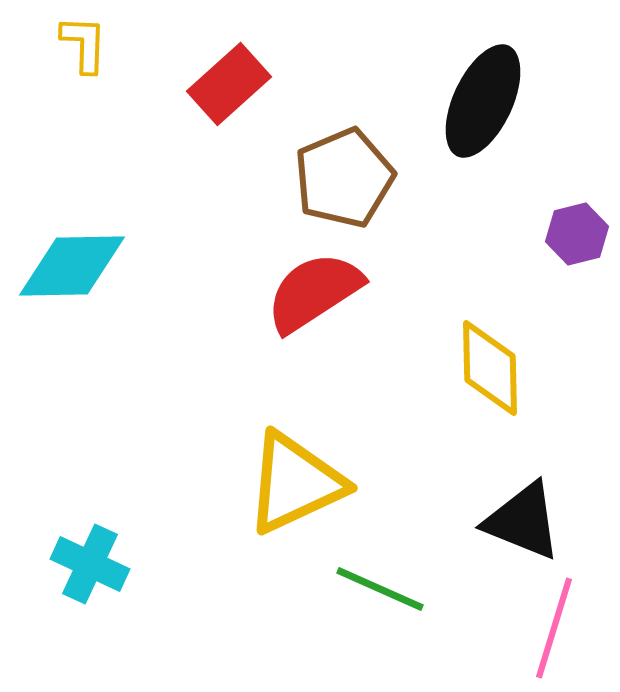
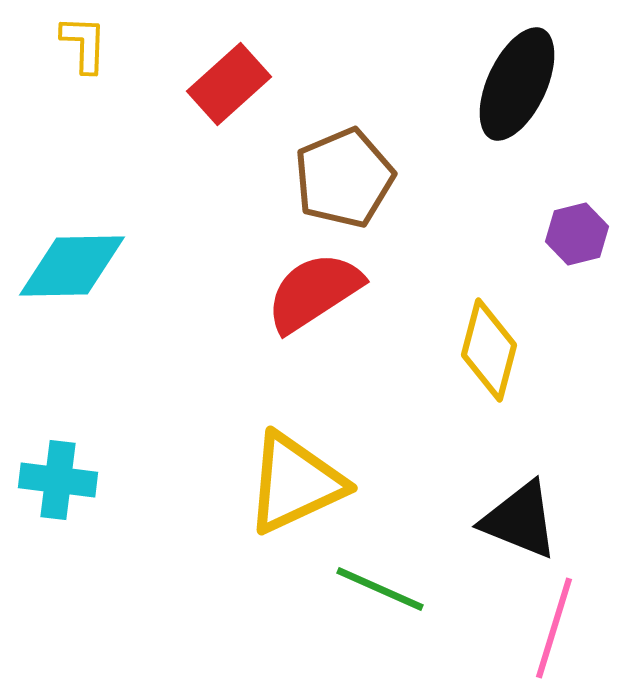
black ellipse: moved 34 px right, 17 px up
yellow diamond: moved 1 px left, 18 px up; rotated 16 degrees clockwise
black triangle: moved 3 px left, 1 px up
cyan cross: moved 32 px left, 84 px up; rotated 18 degrees counterclockwise
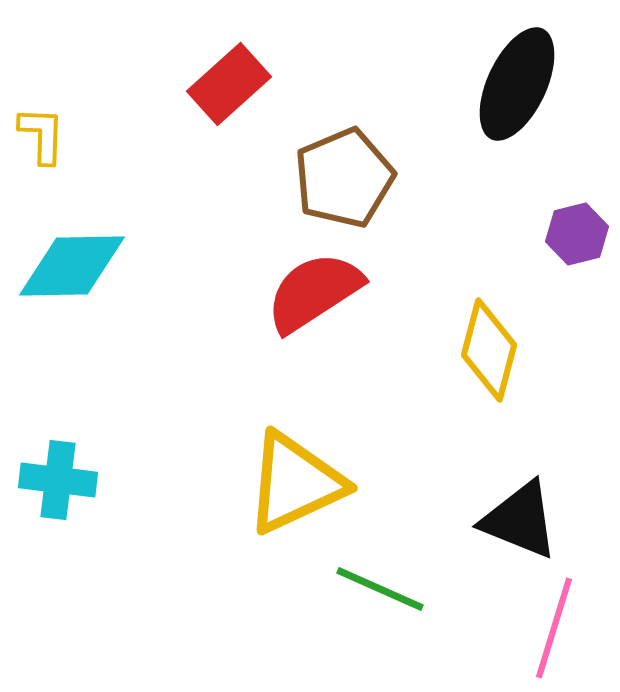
yellow L-shape: moved 42 px left, 91 px down
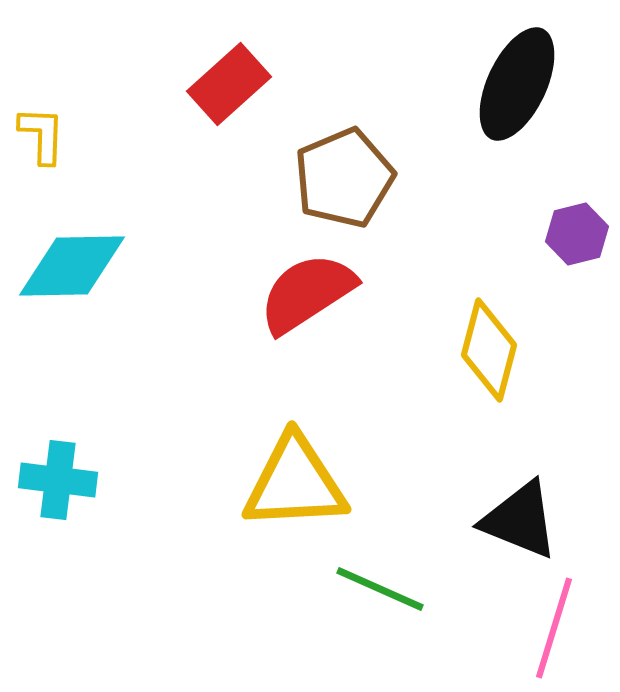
red semicircle: moved 7 px left, 1 px down
yellow triangle: rotated 22 degrees clockwise
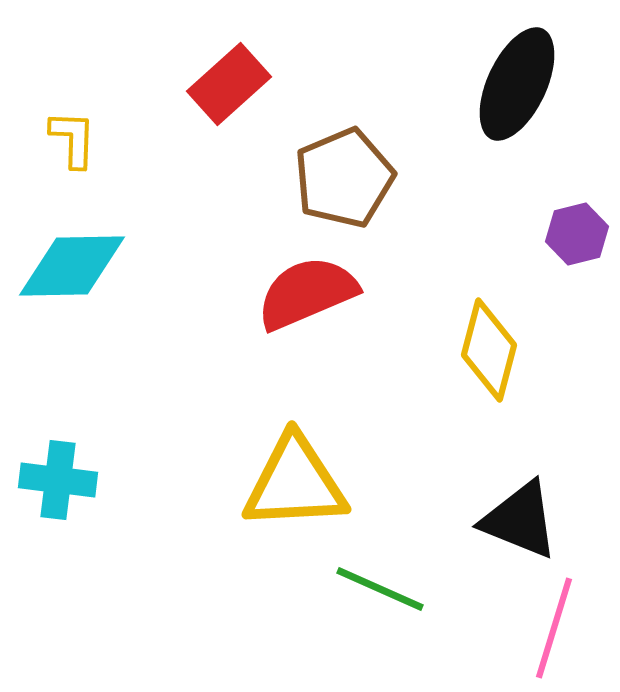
yellow L-shape: moved 31 px right, 4 px down
red semicircle: rotated 10 degrees clockwise
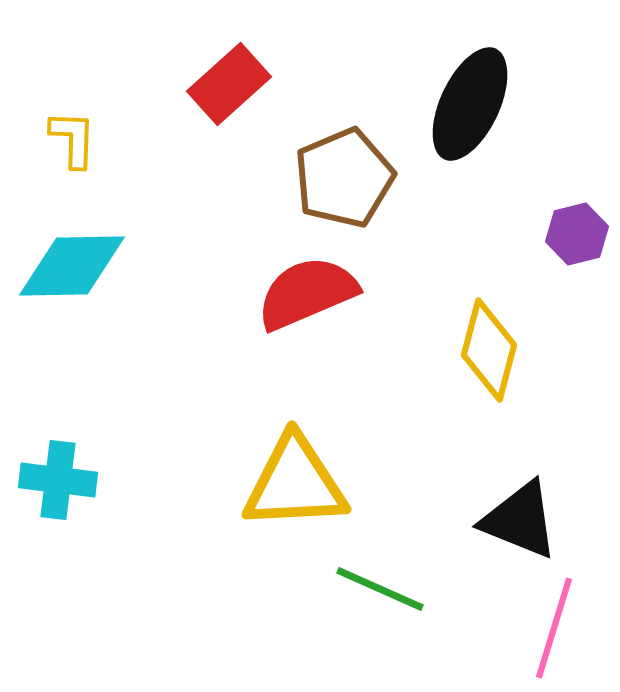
black ellipse: moved 47 px left, 20 px down
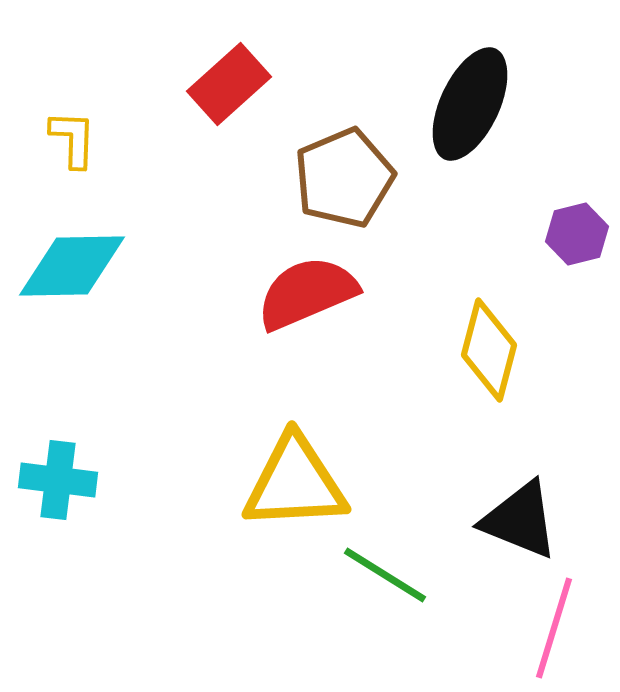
green line: moved 5 px right, 14 px up; rotated 8 degrees clockwise
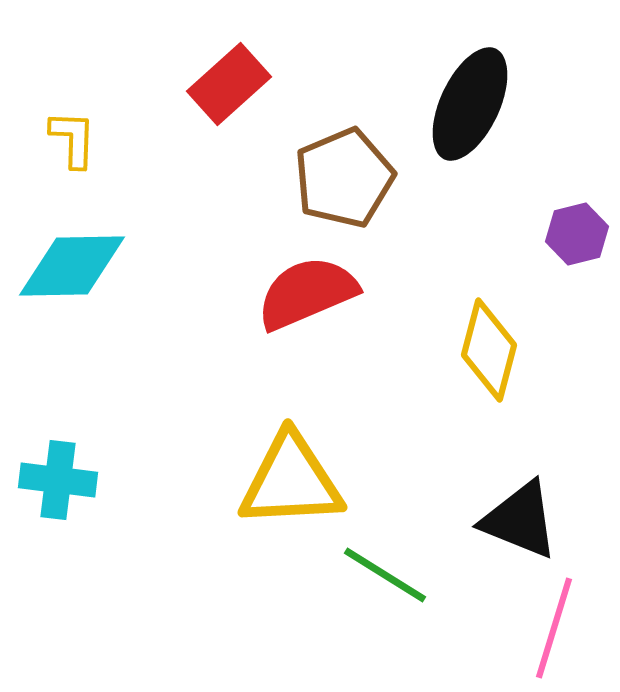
yellow triangle: moved 4 px left, 2 px up
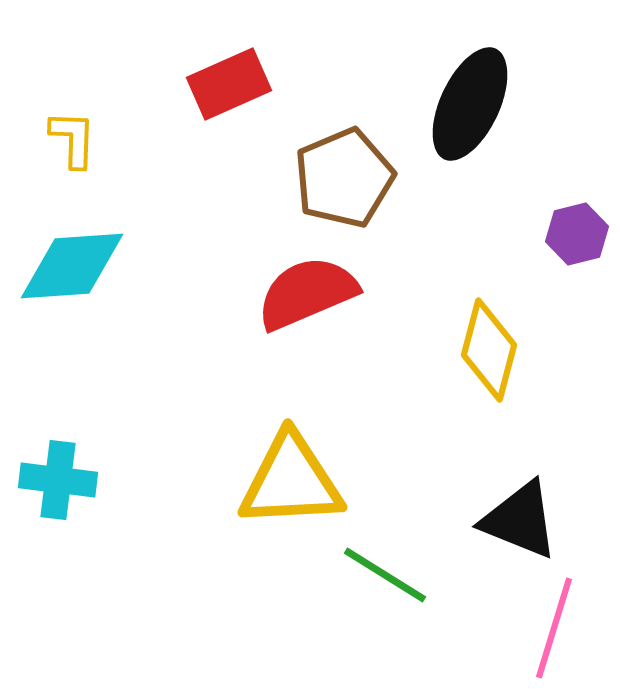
red rectangle: rotated 18 degrees clockwise
cyan diamond: rotated 3 degrees counterclockwise
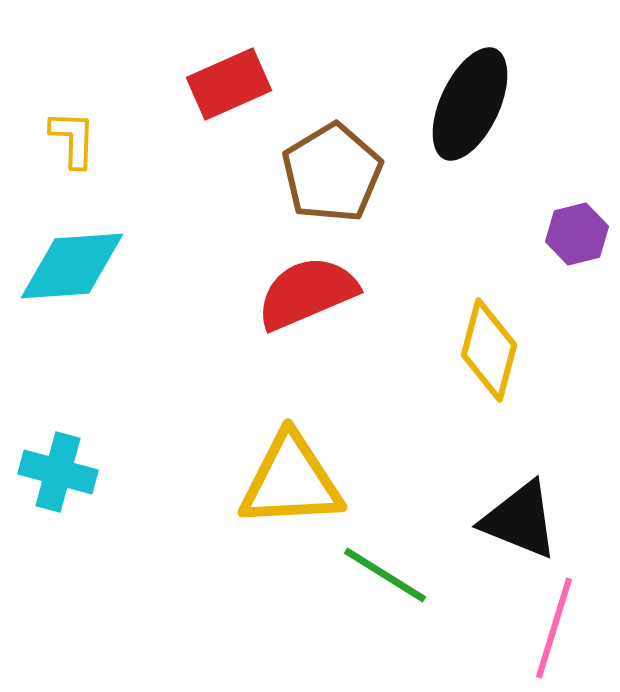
brown pentagon: moved 12 px left, 5 px up; rotated 8 degrees counterclockwise
cyan cross: moved 8 px up; rotated 8 degrees clockwise
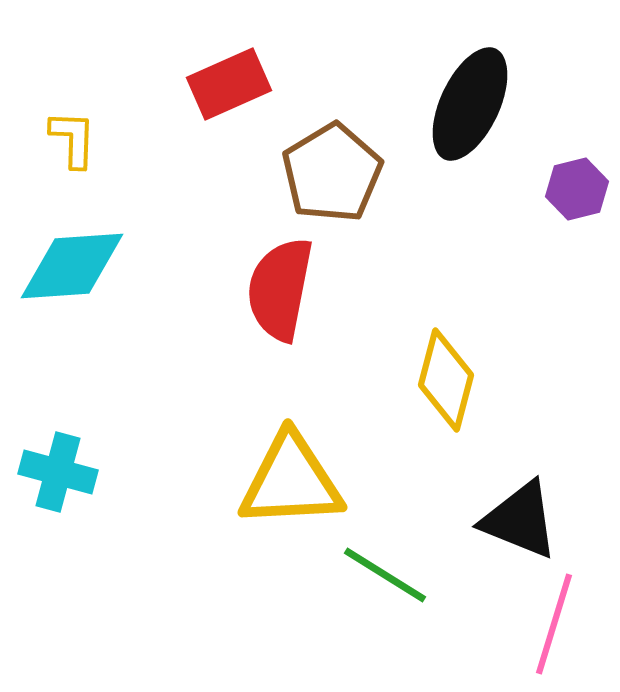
purple hexagon: moved 45 px up
red semicircle: moved 27 px left, 4 px up; rotated 56 degrees counterclockwise
yellow diamond: moved 43 px left, 30 px down
pink line: moved 4 px up
